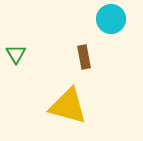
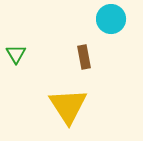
yellow triangle: rotated 42 degrees clockwise
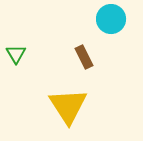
brown rectangle: rotated 15 degrees counterclockwise
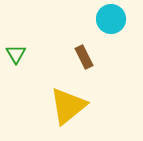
yellow triangle: rotated 24 degrees clockwise
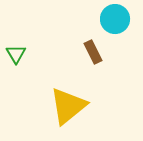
cyan circle: moved 4 px right
brown rectangle: moved 9 px right, 5 px up
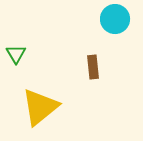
brown rectangle: moved 15 px down; rotated 20 degrees clockwise
yellow triangle: moved 28 px left, 1 px down
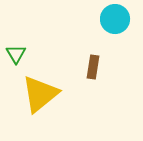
brown rectangle: rotated 15 degrees clockwise
yellow triangle: moved 13 px up
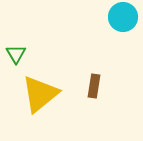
cyan circle: moved 8 px right, 2 px up
brown rectangle: moved 1 px right, 19 px down
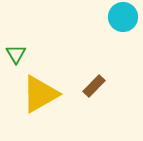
brown rectangle: rotated 35 degrees clockwise
yellow triangle: rotated 9 degrees clockwise
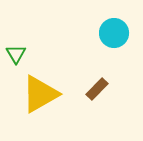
cyan circle: moved 9 px left, 16 px down
brown rectangle: moved 3 px right, 3 px down
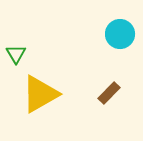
cyan circle: moved 6 px right, 1 px down
brown rectangle: moved 12 px right, 4 px down
